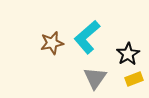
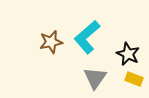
brown star: moved 1 px left, 1 px up
black star: rotated 15 degrees counterclockwise
yellow rectangle: rotated 42 degrees clockwise
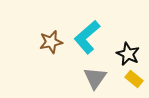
yellow rectangle: rotated 18 degrees clockwise
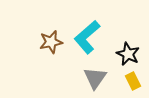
yellow rectangle: moved 1 px left, 2 px down; rotated 24 degrees clockwise
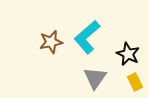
yellow rectangle: moved 2 px right, 1 px down
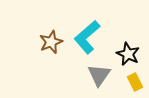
brown star: rotated 10 degrees counterclockwise
gray triangle: moved 4 px right, 3 px up
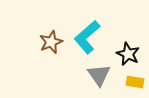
gray triangle: rotated 10 degrees counterclockwise
yellow rectangle: rotated 54 degrees counterclockwise
